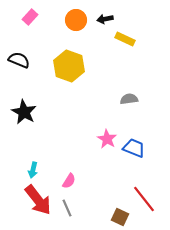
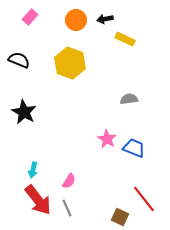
yellow hexagon: moved 1 px right, 3 px up
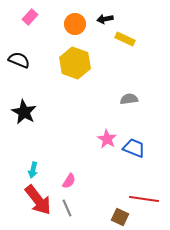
orange circle: moved 1 px left, 4 px down
yellow hexagon: moved 5 px right
red line: rotated 44 degrees counterclockwise
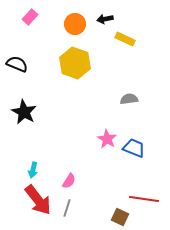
black semicircle: moved 2 px left, 4 px down
gray line: rotated 42 degrees clockwise
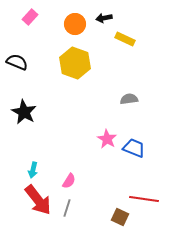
black arrow: moved 1 px left, 1 px up
black semicircle: moved 2 px up
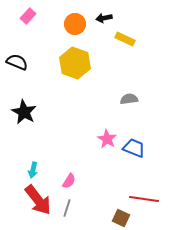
pink rectangle: moved 2 px left, 1 px up
brown square: moved 1 px right, 1 px down
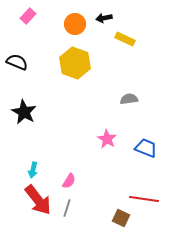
blue trapezoid: moved 12 px right
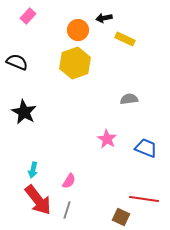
orange circle: moved 3 px right, 6 px down
yellow hexagon: rotated 20 degrees clockwise
gray line: moved 2 px down
brown square: moved 1 px up
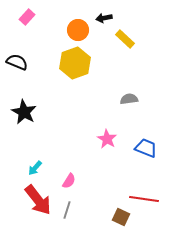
pink rectangle: moved 1 px left, 1 px down
yellow rectangle: rotated 18 degrees clockwise
cyan arrow: moved 2 px right, 2 px up; rotated 28 degrees clockwise
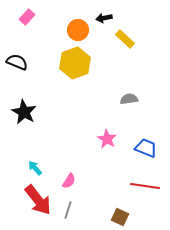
cyan arrow: rotated 98 degrees clockwise
red line: moved 1 px right, 13 px up
gray line: moved 1 px right
brown square: moved 1 px left
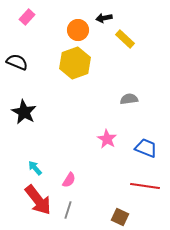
pink semicircle: moved 1 px up
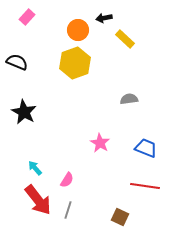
pink star: moved 7 px left, 4 px down
pink semicircle: moved 2 px left
